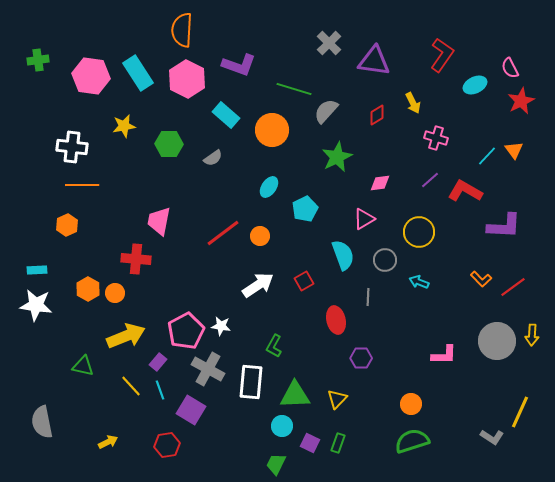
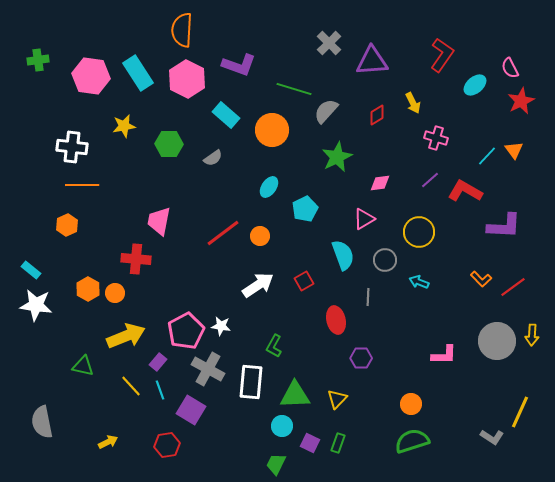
purple triangle at (374, 61): moved 2 px left; rotated 12 degrees counterclockwise
cyan ellipse at (475, 85): rotated 15 degrees counterclockwise
cyan rectangle at (37, 270): moved 6 px left; rotated 42 degrees clockwise
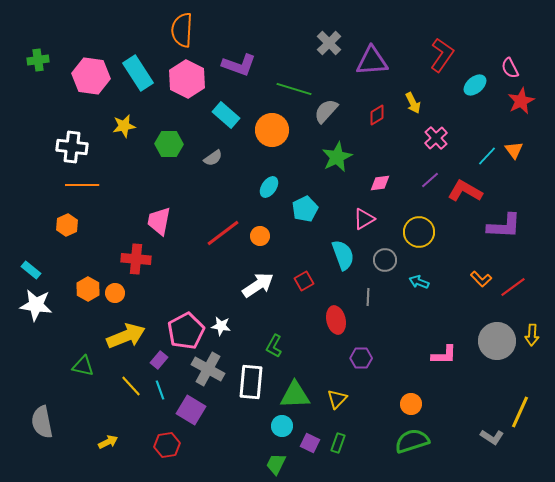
pink cross at (436, 138): rotated 30 degrees clockwise
purple rectangle at (158, 362): moved 1 px right, 2 px up
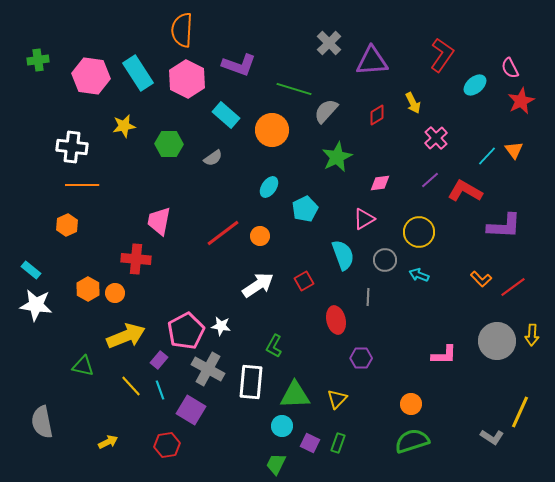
cyan arrow at (419, 282): moved 7 px up
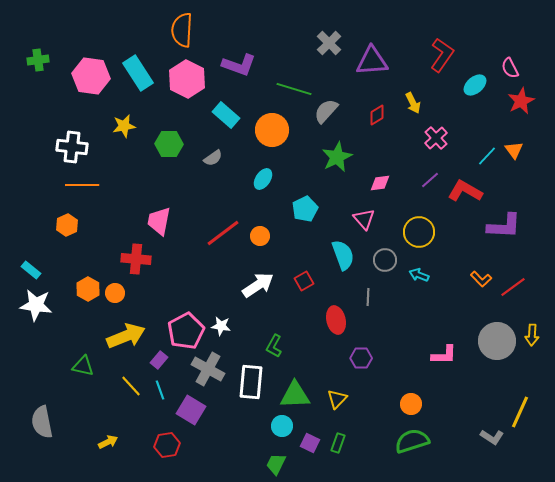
cyan ellipse at (269, 187): moved 6 px left, 8 px up
pink triangle at (364, 219): rotated 40 degrees counterclockwise
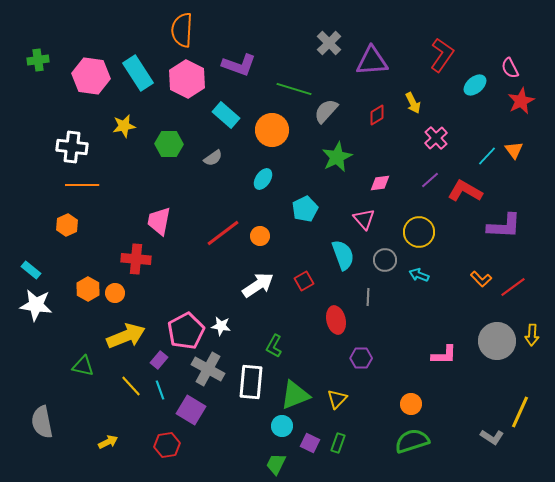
green triangle at (295, 395): rotated 20 degrees counterclockwise
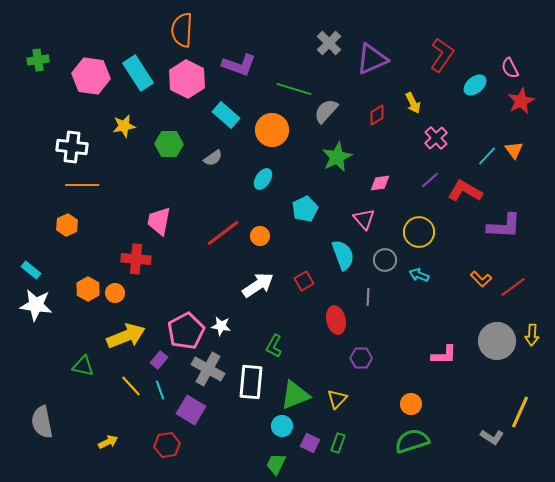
purple triangle at (372, 61): moved 2 px up; rotated 20 degrees counterclockwise
